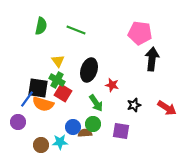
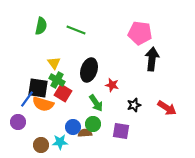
yellow triangle: moved 4 px left, 2 px down
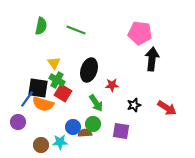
red star: rotated 16 degrees counterclockwise
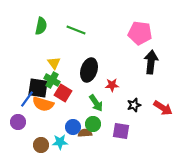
black arrow: moved 1 px left, 3 px down
green cross: moved 5 px left
red arrow: moved 4 px left
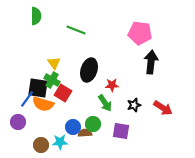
green semicircle: moved 5 px left, 10 px up; rotated 12 degrees counterclockwise
green arrow: moved 9 px right
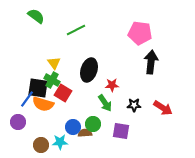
green semicircle: rotated 54 degrees counterclockwise
green line: rotated 48 degrees counterclockwise
black star: rotated 16 degrees clockwise
